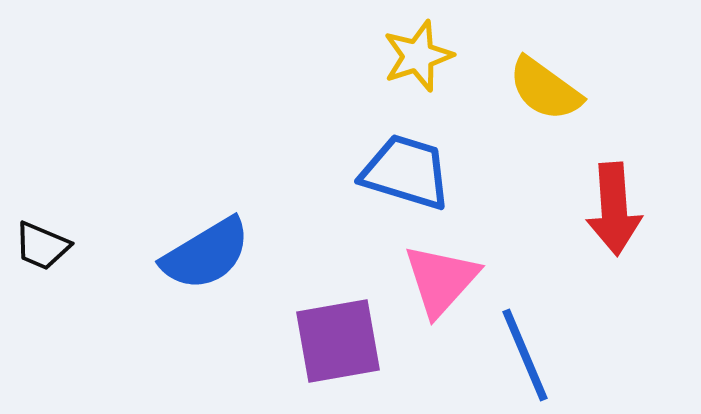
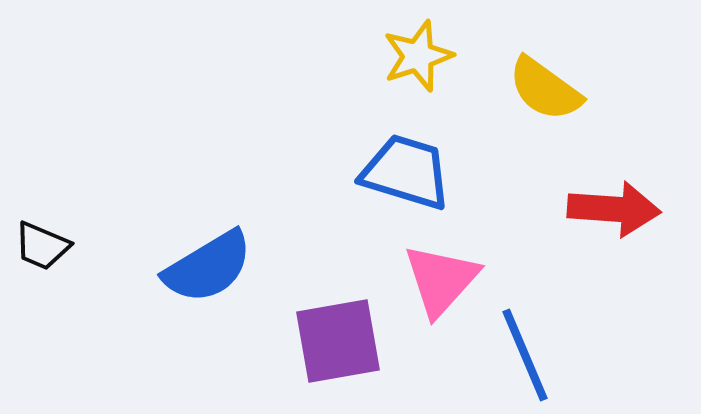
red arrow: rotated 82 degrees counterclockwise
blue semicircle: moved 2 px right, 13 px down
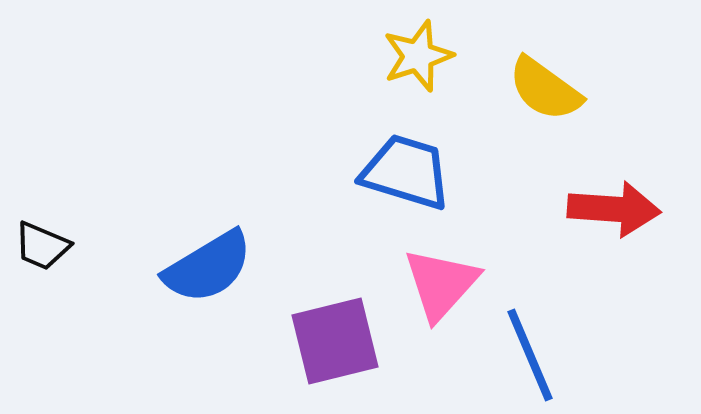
pink triangle: moved 4 px down
purple square: moved 3 px left; rotated 4 degrees counterclockwise
blue line: moved 5 px right
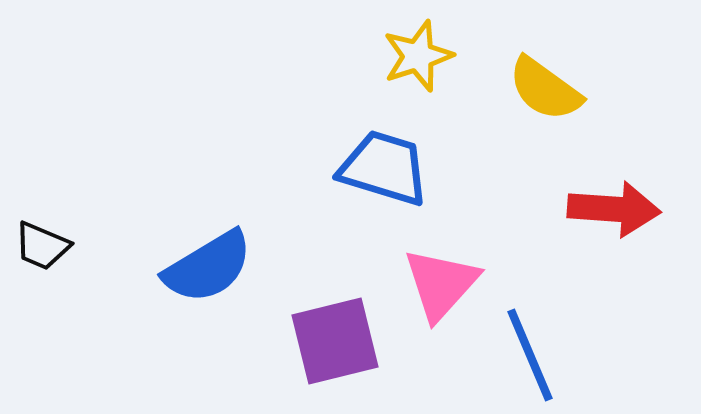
blue trapezoid: moved 22 px left, 4 px up
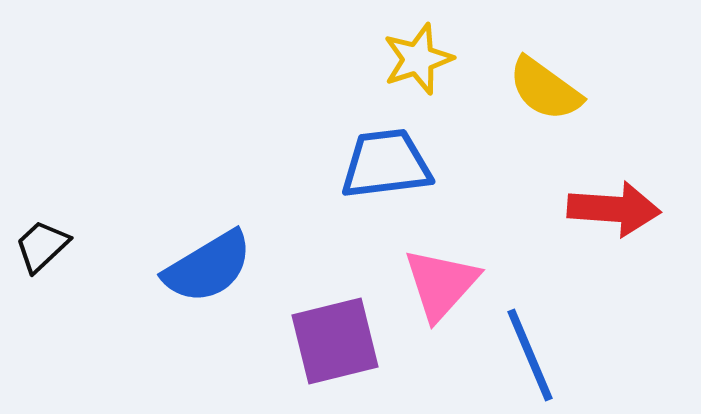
yellow star: moved 3 px down
blue trapezoid: moved 2 px right, 4 px up; rotated 24 degrees counterclockwise
black trapezoid: rotated 114 degrees clockwise
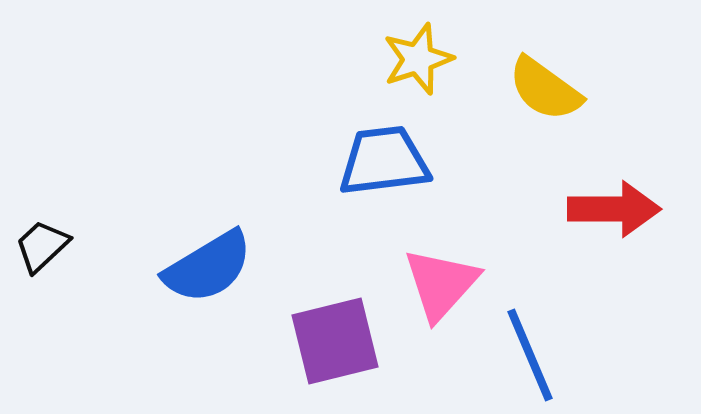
blue trapezoid: moved 2 px left, 3 px up
red arrow: rotated 4 degrees counterclockwise
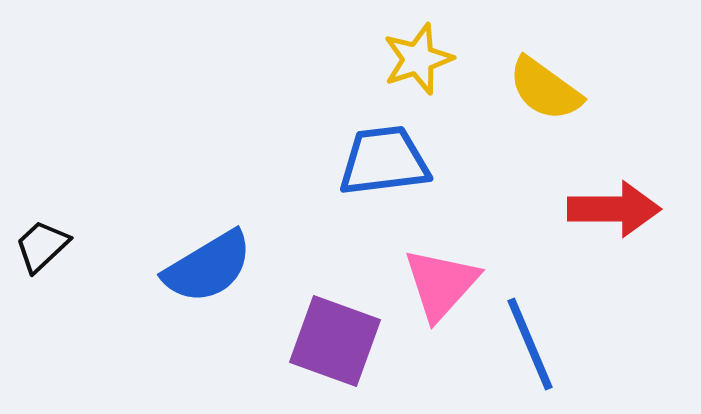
purple square: rotated 34 degrees clockwise
blue line: moved 11 px up
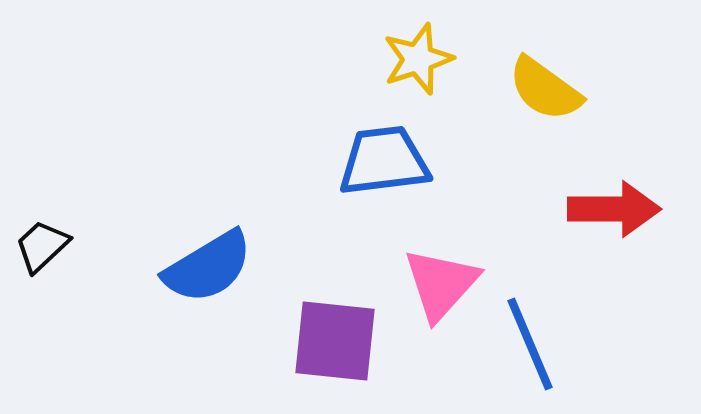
purple square: rotated 14 degrees counterclockwise
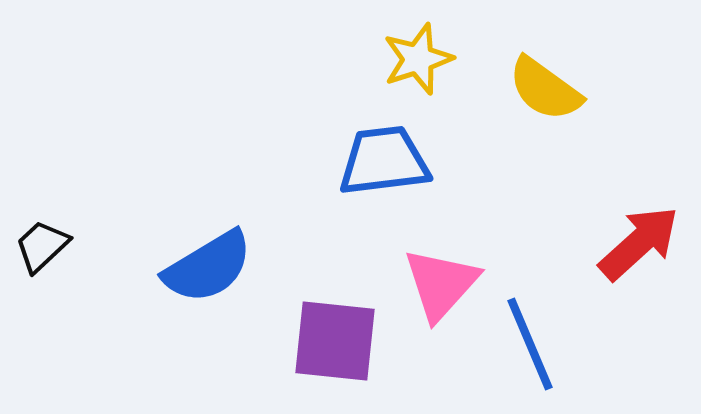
red arrow: moved 25 px right, 34 px down; rotated 42 degrees counterclockwise
